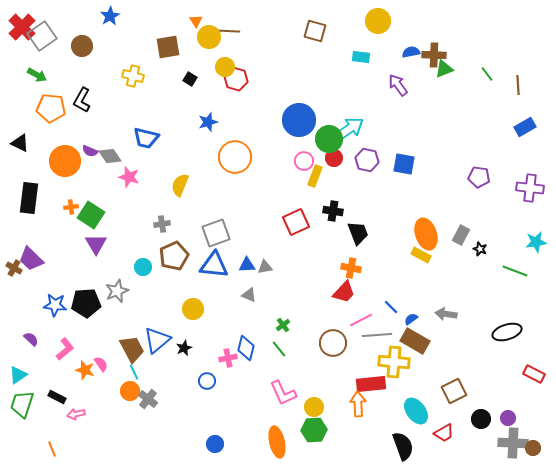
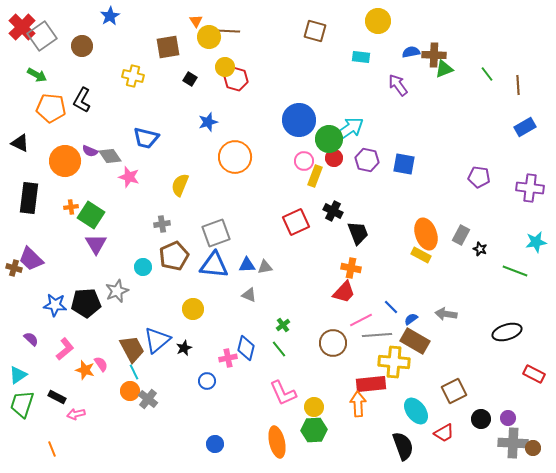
black cross at (333, 211): rotated 18 degrees clockwise
brown cross at (14, 268): rotated 14 degrees counterclockwise
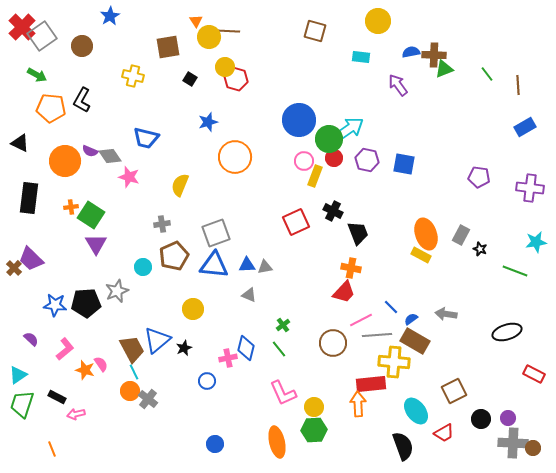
brown cross at (14, 268): rotated 28 degrees clockwise
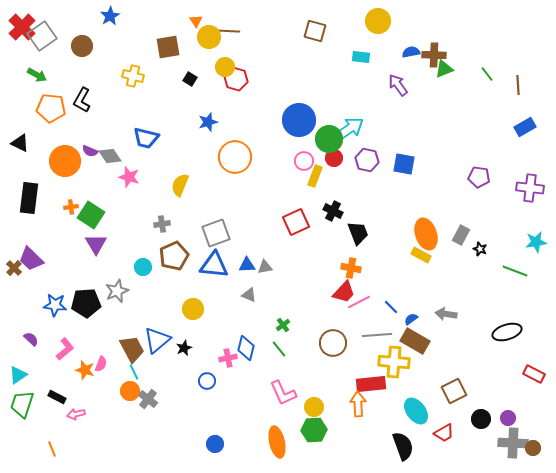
pink line at (361, 320): moved 2 px left, 18 px up
pink semicircle at (101, 364): rotated 56 degrees clockwise
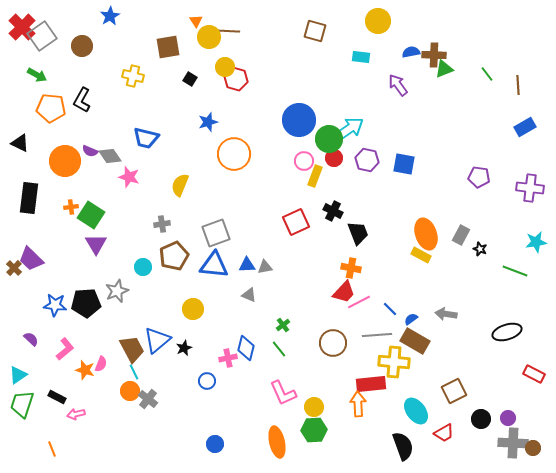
orange circle at (235, 157): moved 1 px left, 3 px up
blue line at (391, 307): moved 1 px left, 2 px down
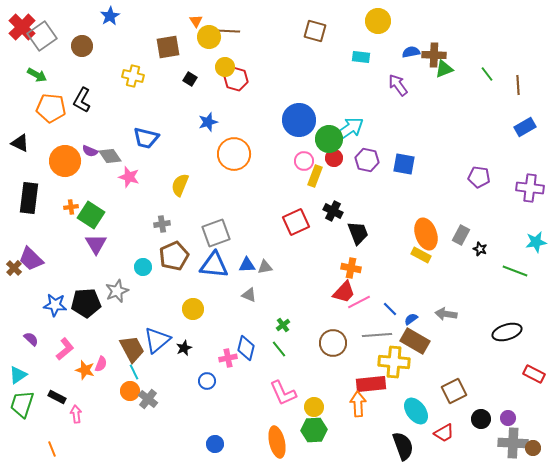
pink arrow at (76, 414): rotated 96 degrees clockwise
